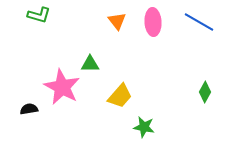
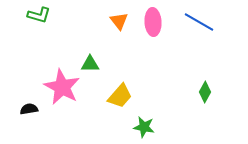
orange triangle: moved 2 px right
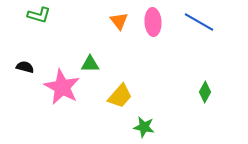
black semicircle: moved 4 px left, 42 px up; rotated 24 degrees clockwise
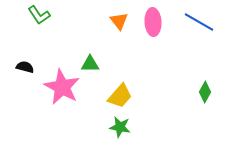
green L-shape: rotated 40 degrees clockwise
green star: moved 24 px left
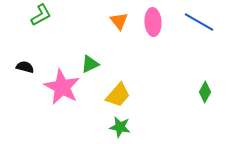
green L-shape: moved 2 px right; rotated 85 degrees counterclockwise
green triangle: rotated 24 degrees counterclockwise
yellow trapezoid: moved 2 px left, 1 px up
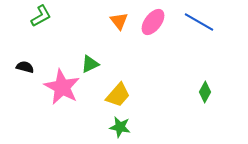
green L-shape: moved 1 px down
pink ellipse: rotated 40 degrees clockwise
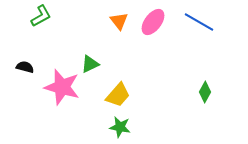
pink star: rotated 12 degrees counterclockwise
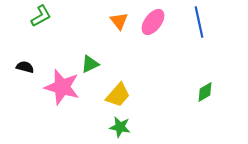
blue line: rotated 48 degrees clockwise
green diamond: rotated 30 degrees clockwise
